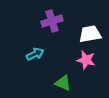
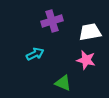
white trapezoid: moved 2 px up
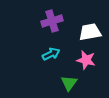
cyan arrow: moved 16 px right
green triangle: moved 6 px right; rotated 42 degrees clockwise
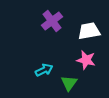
purple cross: rotated 20 degrees counterclockwise
white trapezoid: moved 1 px left, 1 px up
cyan arrow: moved 7 px left, 16 px down
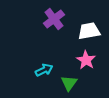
purple cross: moved 2 px right, 2 px up
pink star: rotated 18 degrees clockwise
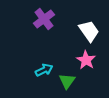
purple cross: moved 10 px left
white trapezoid: rotated 65 degrees clockwise
green triangle: moved 2 px left, 2 px up
